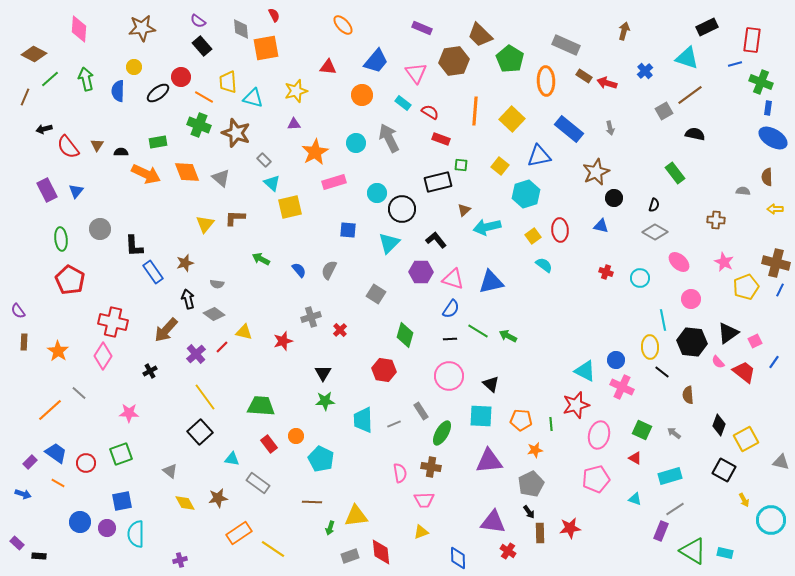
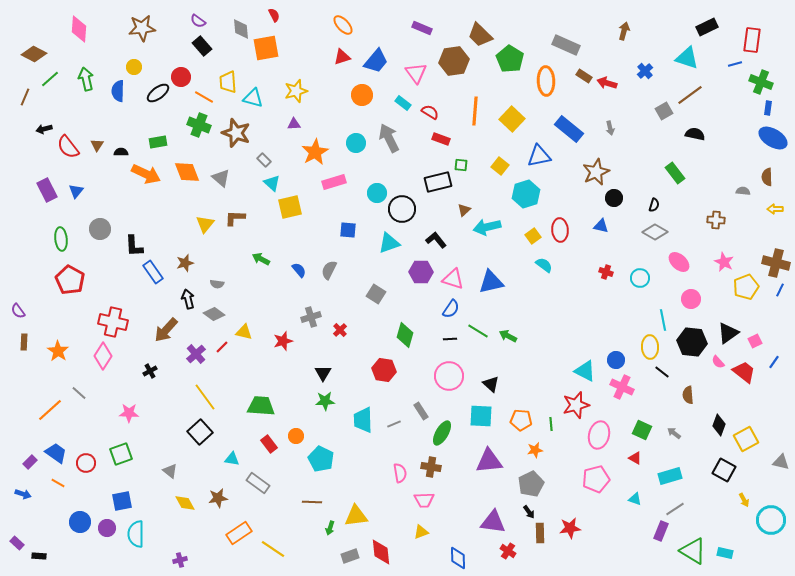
red triangle at (328, 67): moved 14 px right, 10 px up; rotated 24 degrees counterclockwise
cyan triangle at (389, 243): rotated 25 degrees clockwise
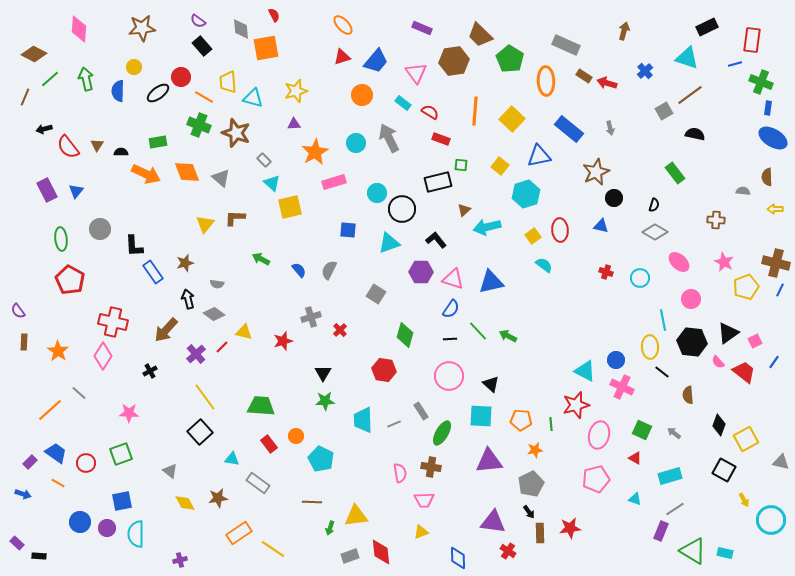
green line at (478, 331): rotated 15 degrees clockwise
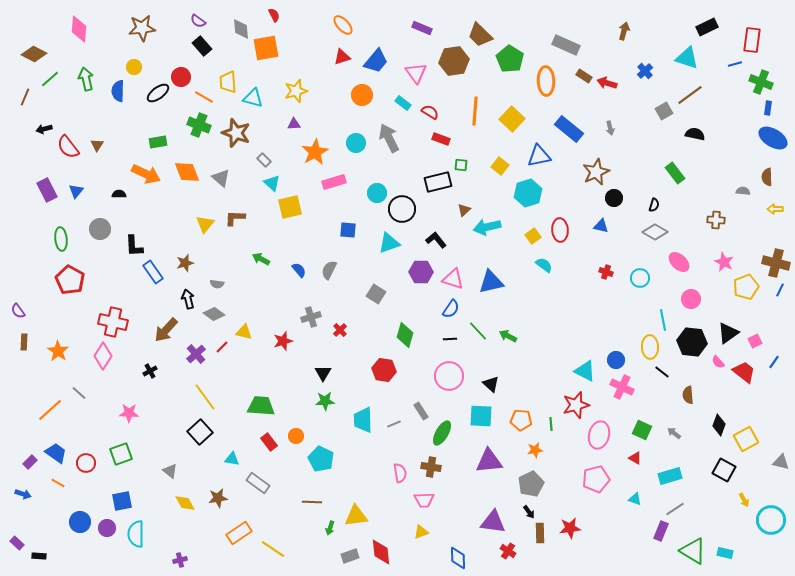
black semicircle at (121, 152): moved 2 px left, 42 px down
cyan hexagon at (526, 194): moved 2 px right, 1 px up
red rectangle at (269, 444): moved 2 px up
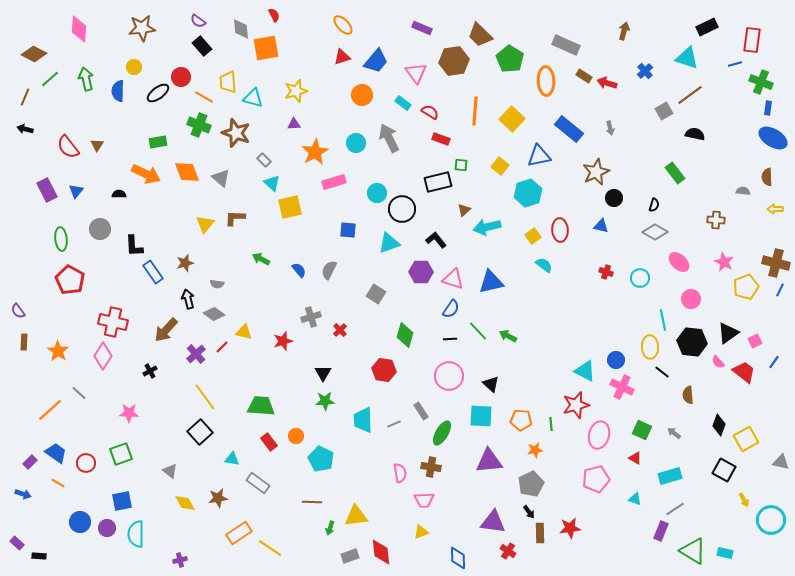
black arrow at (44, 129): moved 19 px left; rotated 28 degrees clockwise
yellow line at (273, 549): moved 3 px left, 1 px up
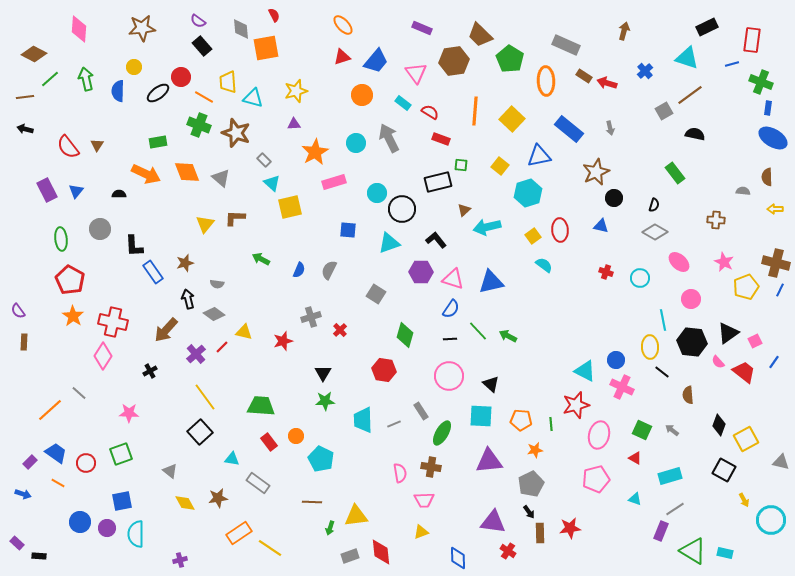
blue line at (735, 64): moved 3 px left
brown line at (25, 97): rotated 60 degrees clockwise
blue semicircle at (299, 270): rotated 63 degrees clockwise
orange star at (58, 351): moved 15 px right, 35 px up
gray arrow at (674, 433): moved 2 px left, 3 px up
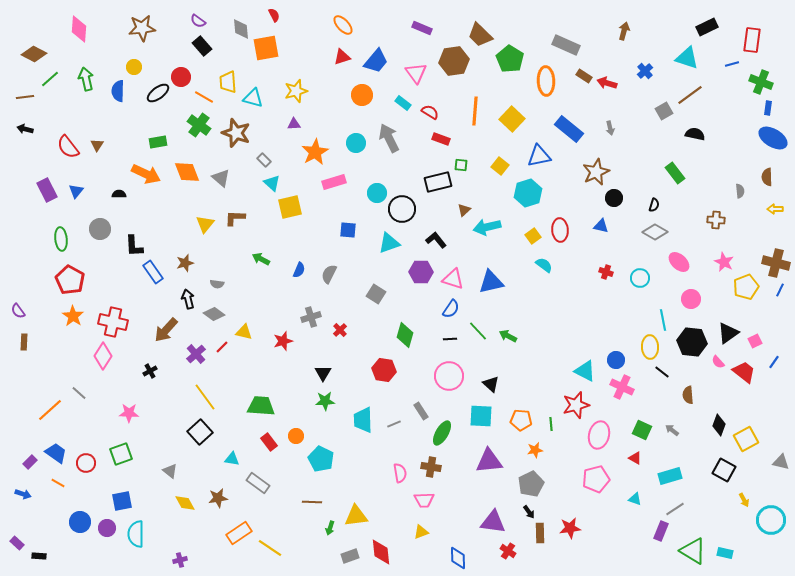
green cross at (199, 125): rotated 15 degrees clockwise
gray semicircle at (743, 191): moved 3 px left; rotated 80 degrees clockwise
gray semicircle at (329, 270): moved 4 px down
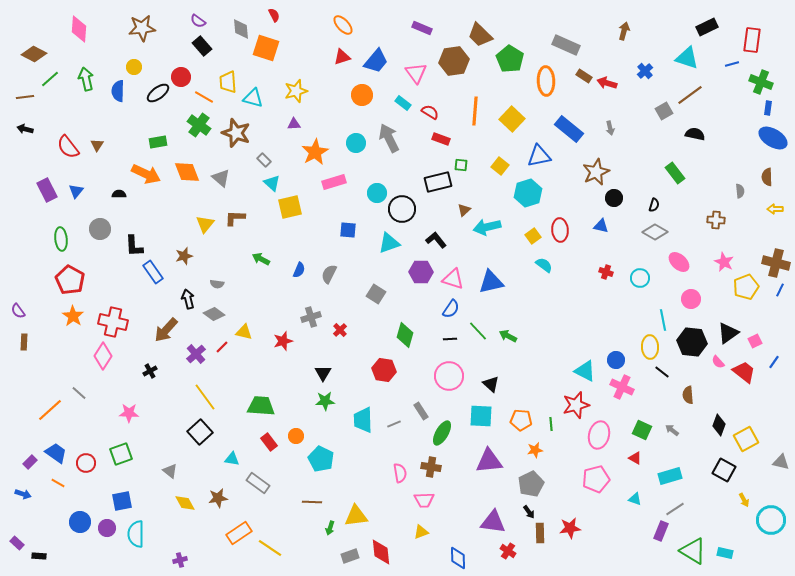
orange square at (266, 48): rotated 28 degrees clockwise
brown star at (185, 263): moved 1 px left, 7 px up
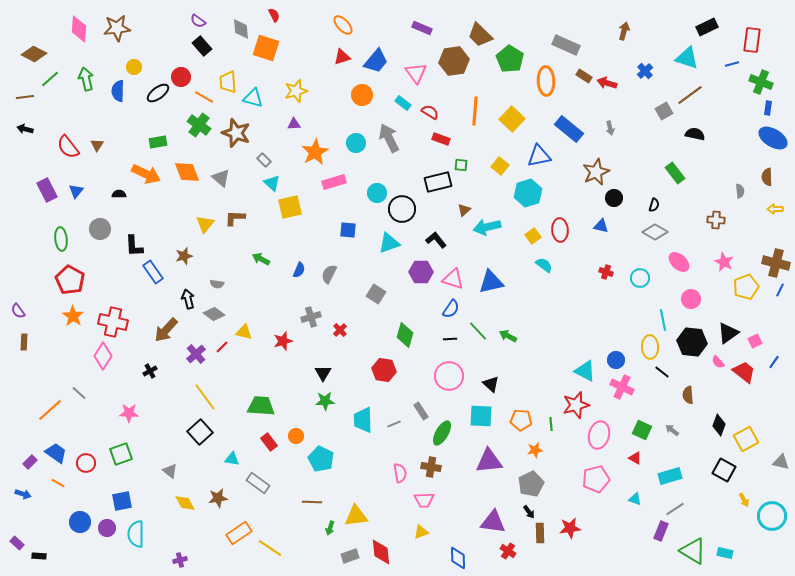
brown star at (142, 28): moved 25 px left
cyan circle at (771, 520): moved 1 px right, 4 px up
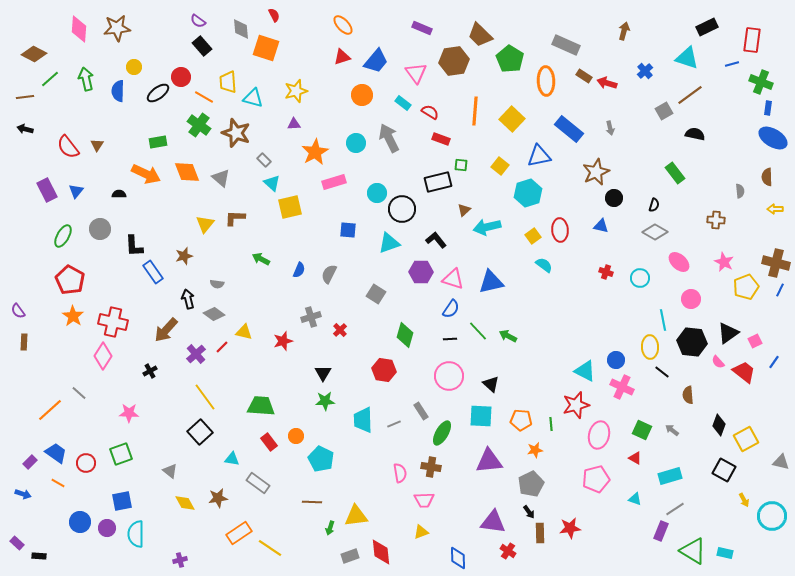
green ellipse at (61, 239): moved 2 px right, 3 px up; rotated 35 degrees clockwise
